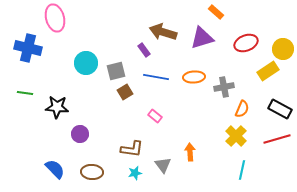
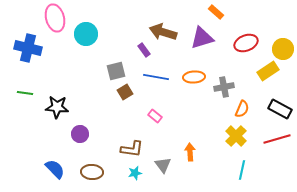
cyan circle: moved 29 px up
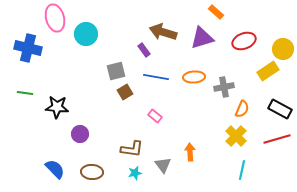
red ellipse: moved 2 px left, 2 px up
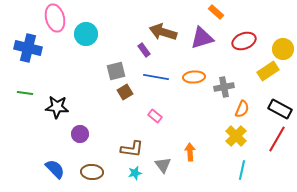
red line: rotated 44 degrees counterclockwise
